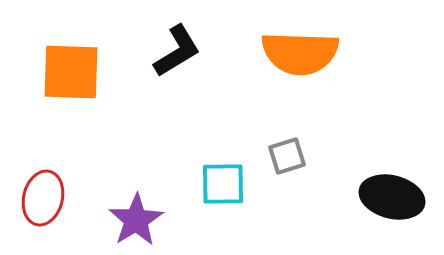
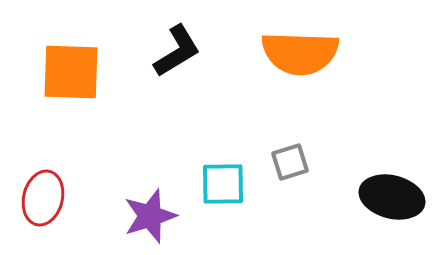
gray square: moved 3 px right, 6 px down
purple star: moved 14 px right, 4 px up; rotated 14 degrees clockwise
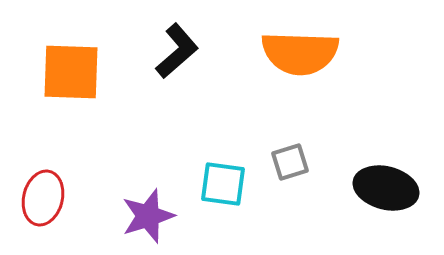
black L-shape: rotated 10 degrees counterclockwise
cyan square: rotated 9 degrees clockwise
black ellipse: moved 6 px left, 9 px up
purple star: moved 2 px left
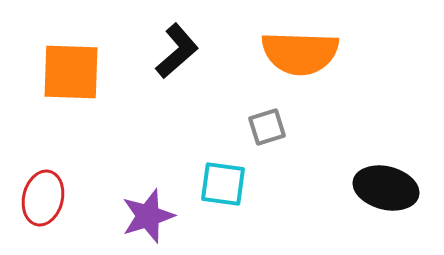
gray square: moved 23 px left, 35 px up
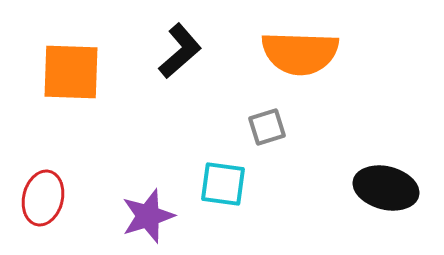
black L-shape: moved 3 px right
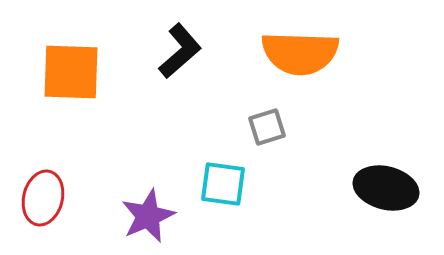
purple star: rotated 6 degrees counterclockwise
